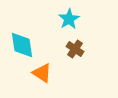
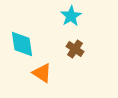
cyan star: moved 2 px right, 3 px up
cyan diamond: moved 1 px up
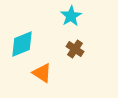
cyan diamond: rotated 76 degrees clockwise
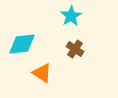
cyan diamond: rotated 16 degrees clockwise
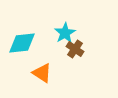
cyan star: moved 6 px left, 17 px down
cyan diamond: moved 1 px up
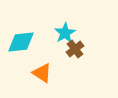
cyan diamond: moved 1 px left, 1 px up
brown cross: rotated 18 degrees clockwise
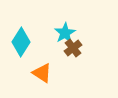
cyan diamond: rotated 52 degrees counterclockwise
brown cross: moved 2 px left, 1 px up
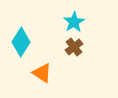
cyan star: moved 9 px right, 11 px up
brown cross: moved 1 px right, 1 px up
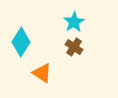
brown cross: rotated 18 degrees counterclockwise
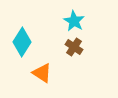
cyan star: moved 1 px up; rotated 10 degrees counterclockwise
cyan diamond: moved 1 px right
